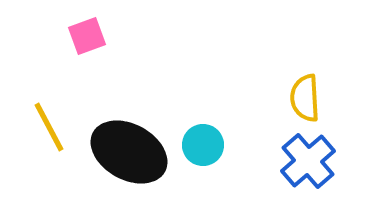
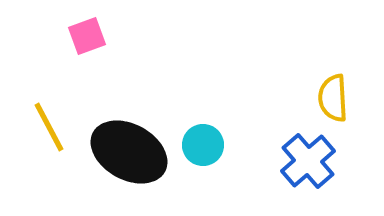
yellow semicircle: moved 28 px right
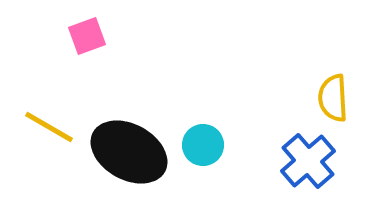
yellow line: rotated 32 degrees counterclockwise
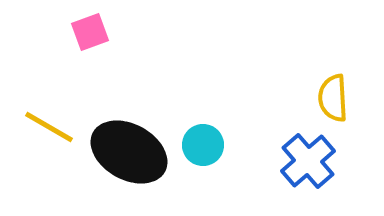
pink square: moved 3 px right, 4 px up
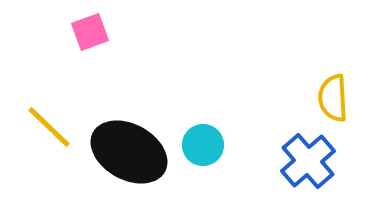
yellow line: rotated 14 degrees clockwise
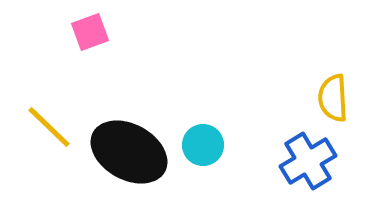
blue cross: rotated 10 degrees clockwise
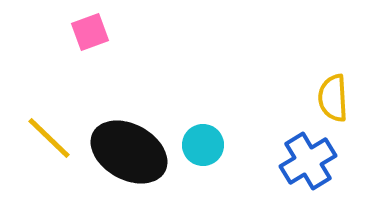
yellow line: moved 11 px down
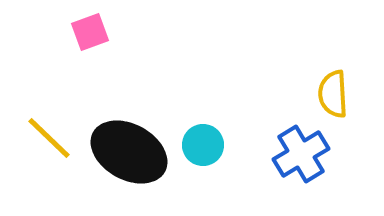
yellow semicircle: moved 4 px up
blue cross: moved 7 px left, 7 px up
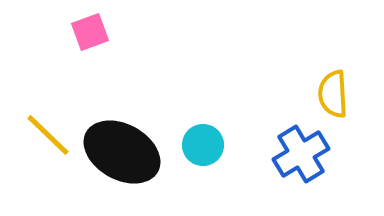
yellow line: moved 1 px left, 3 px up
black ellipse: moved 7 px left
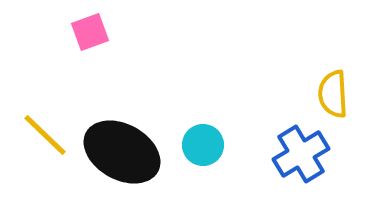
yellow line: moved 3 px left
